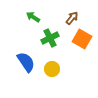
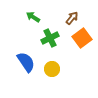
orange square: moved 1 px up; rotated 24 degrees clockwise
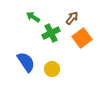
green cross: moved 1 px right, 5 px up
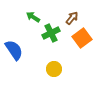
blue semicircle: moved 12 px left, 12 px up
yellow circle: moved 2 px right
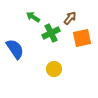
brown arrow: moved 2 px left
orange square: rotated 24 degrees clockwise
blue semicircle: moved 1 px right, 1 px up
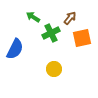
blue semicircle: rotated 60 degrees clockwise
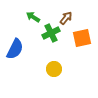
brown arrow: moved 4 px left
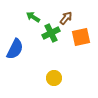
orange square: moved 1 px left, 1 px up
yellow circle: moved 9 px down
